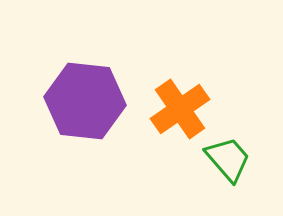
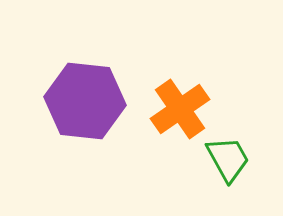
green trapezoid: rotated 12 degrees clockwise
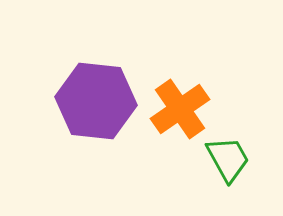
purple hexagon: moved 11 px right
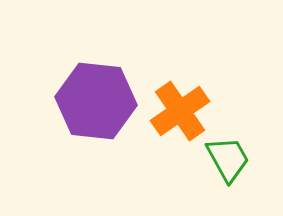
orange cross: moved 2 px down
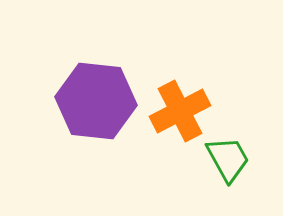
orange cross: rotated 8 degrees clockwise
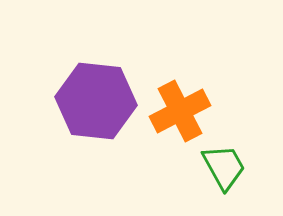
green trapezoid: moved 4 px left, 8 px down
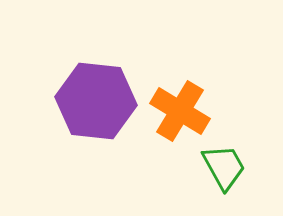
orange cross: rotated 32 degrees counterclockwise
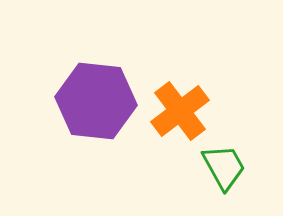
orange cross: rotated 22 degrees clockwise
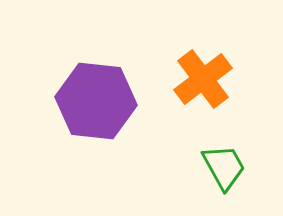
orange cross: moved 23 px right, 32 px up
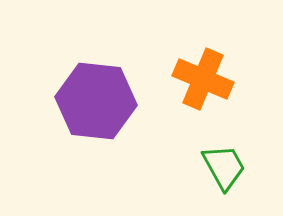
orange cross: rotated 30 degrees counterclockwise
